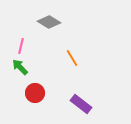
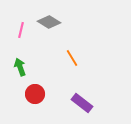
pink line: moved 16 px up
green arrow: rotated 24 degrees clockwise
red circle: moved 1 px down
purple rectangle: moved 1 px right, 1 px up
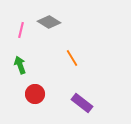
green arrow: moved 2 px up
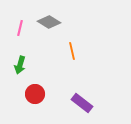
pink line: moved 1 px left, 2 px up
orange line: moved 7 px up; rotated 18 degrees clockwise
green arrow: rotated 144 degrees counterclockwise
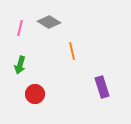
purple rectangle: moved 20 px right, 16 px up; rotated 35 degrees clockwise
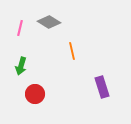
green arrow: moved 1 px right, 1 px down
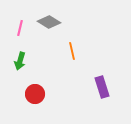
green arrow: moved 1 px left, 5 px up
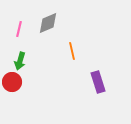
gray diamond: moved 1 px left, 1 px down; rotated 55 degrees counterclockwise
pink line: moved 1 px left, 1 px down
purple rectangle: moved 4 px left, 5 px up
red circle: moved 23 px left, 12 px up
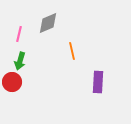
pink line: moved 5 px down
purple rectangle: rotated 20 degrees clockwise
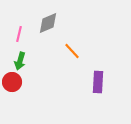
orange line: rotated 30 degrees counterclockwise
